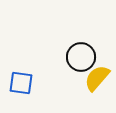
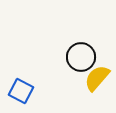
blue square: moved 8 px down; rotated 20 degrees clockwise
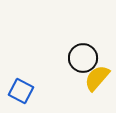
black circle: moved 2 px right, 1 px down
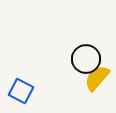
black circle: moved 3 px right, 1 px down
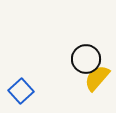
blue square: rotated 20 degrees clockwise
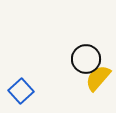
yellow semicircle: moved 1 px right
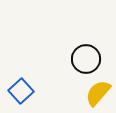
yellow semicircle: moved 15 px down
